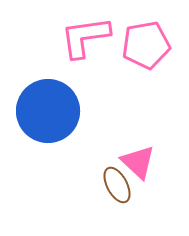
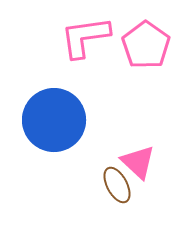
pink pentagon: rotated 27 degrees counterclockwise
blue circle: moved 6 px right, 9 px down
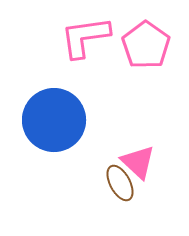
brown ellipse: moved 3 px right, 2 px up
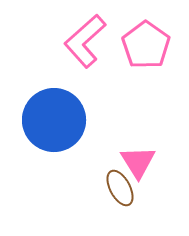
pink L-shape: moved 4 px down; rotated 34 degrees counterclockwise
pink triangle: rotated 15 degrees clockwise
brown ellipse: moved 5 px down
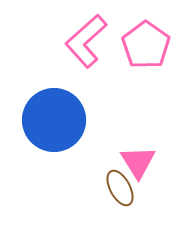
pink L-shape: moved 1 px right
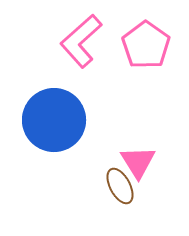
pink L-shape: moved 5 px left
brown ellipse: moved 2 px up
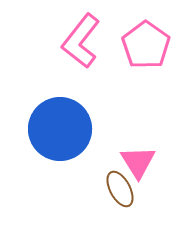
pink L-shape: rotated 10 degrees counterclockwise
blue circle: moved 6 px right, 9 px down
brown ellipse: moved 3 px down
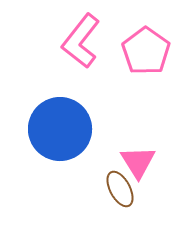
pink pentagon: moved 6 px down
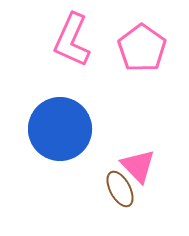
pink L-shape: moved 9 px left, 1 px up; rotated 14 degrees counterclockwise
pink pentagon: moved 4 px left, 3 px up
pink triangle: moved 4 px down; rotated 12 degrees counterclockwise
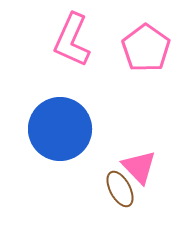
pink pentagon: moved 4 px right
pink triangle: moved 1 px right, 1 px down
